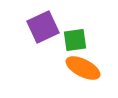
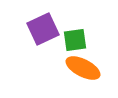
purple square: moved 2 px down
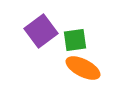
purple square: moved 2 px left, 2 px down; rotated 12 degrees counterclockwise
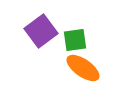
orange ellipse: rotated 8 degrees clockwise
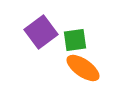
purple square: moved 1 px down
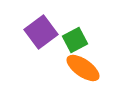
green square: rotated 20 degrees counterclockwise
